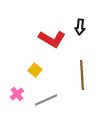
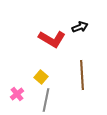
black arrow: rotated 119 degrees counterclockwise
yellow square: moved 6 px right, 7 px down
gray line: rotated 55 degrees counterclockwise
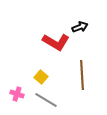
red L-shape: moved 4 px right, 3 px down
pink cross: rotated 32 degrees counterclockwise
gray line: rotated 70 degrees counterclockwise
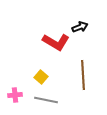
brown line: moved 1 px right
pink cross: moved 2 px left, 1 px down; rotated 24 degrees counterclockwise
gray line: rotated 20 degrees counterclockwise
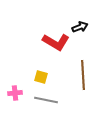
yellow square: rotated 24 degrees counterclockwise
pink cross: moved 2 px up
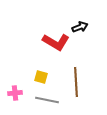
brown line: moved 7 px left, 7 px down
gray line: moved 1 px right
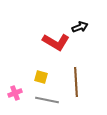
pink cross: rotated 16 degrees counterclockwise
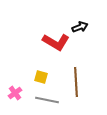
pink cross: rotated 16 degrees counterclockwise
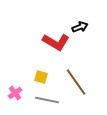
brown line: rotated 32 degrees counterclockwise
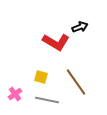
pink cross: moved 1 px down
